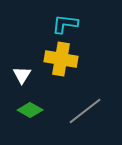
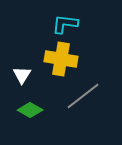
gray line: moved 2 px left, 15 px up
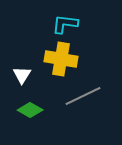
gray line: rotated 12 degrees clockwise
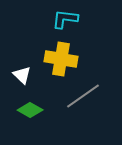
cyan L-shape: moved 5 px up
white triangle: rotated 18 degrees counterclockwise
gray line: rotated 9 degrees counterclockwise
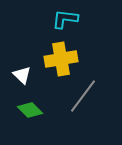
yellow cross: rotated 20 degrees counterclockwise
gray line: rotated 18 degrees counterclockwise
green diamond: rotated 15 degrees clockwise
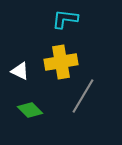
yellow cross: moved 3 px down
white triangle: moved 2 px left, 4 px up; rotated 18 degrees counterclockwise
gray line: rotated 6 degrees counterclockwise
